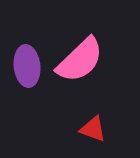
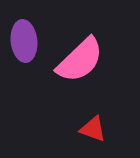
purple ellipse: moved 3 px left, 25 px up
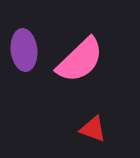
purple ellipse: moved 9 px down
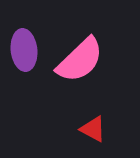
red triangle: rotated 8 degrees clockwise
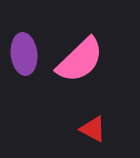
purple ellipse: moved 4 px down
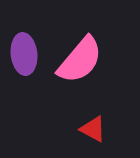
pink semicircle: rotated 6 degrees counterclockwise
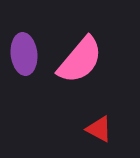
red triangle: moved 6 px right
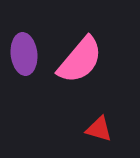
red triangle: rotated 12 degrees counterclockwise
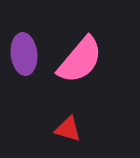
red triangle: moved 31 px left
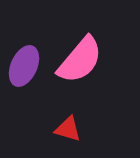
purple ellipse: moved 12 px down; rotated 30 degrees clockwise
